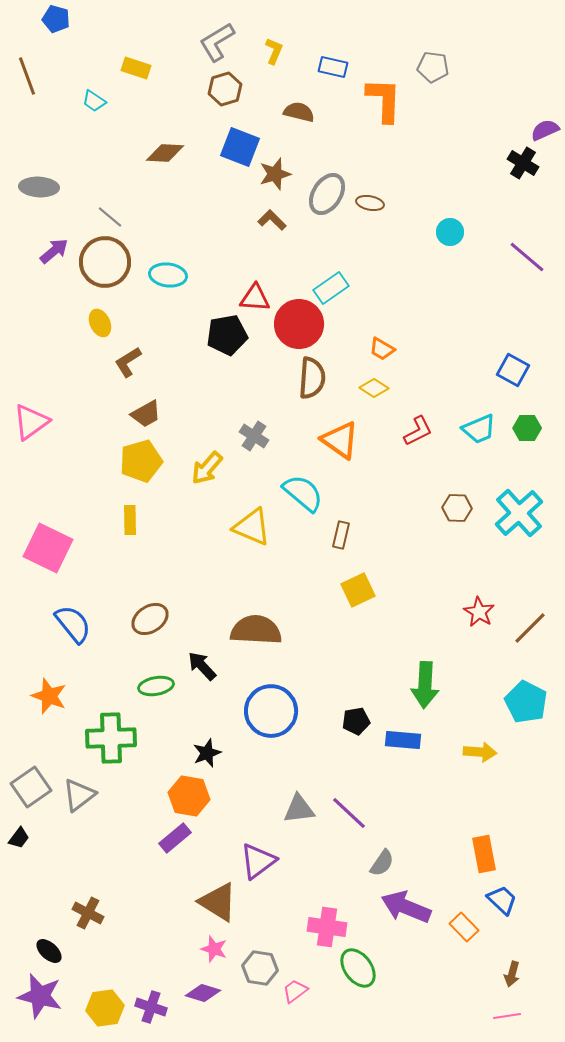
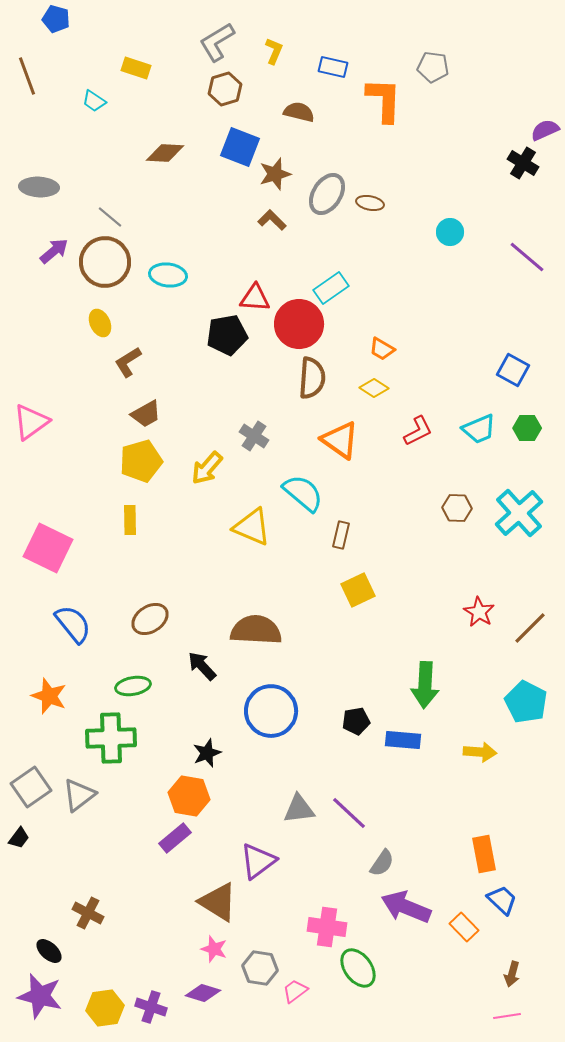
green ellipse at (156, 686): moved 23 px left
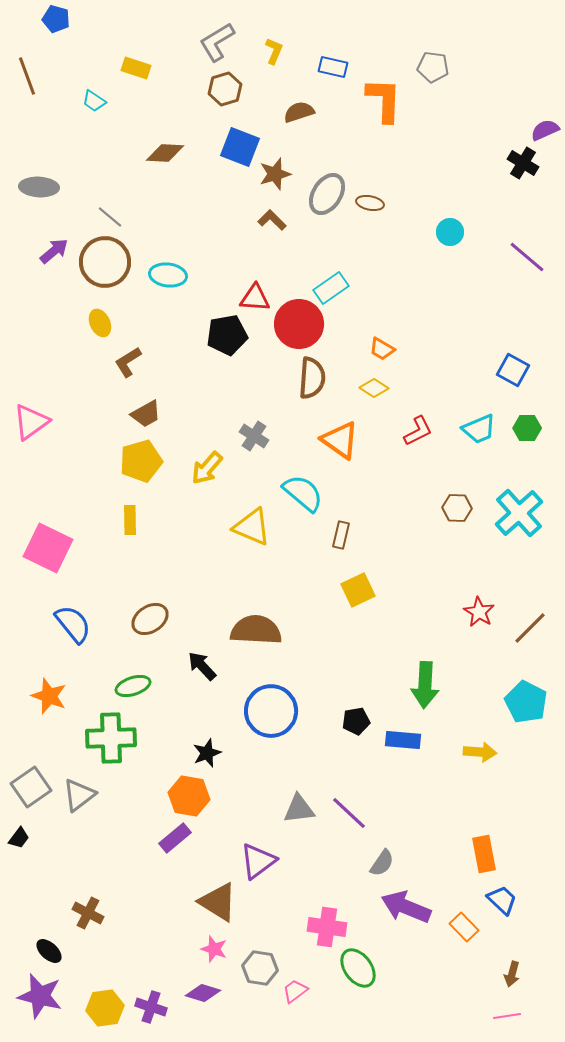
brown semicircle at (299, 112): rotated 32 degrees counterclockwise
green ellipse at (133, 686): rotated 8 degrees counterclockwise
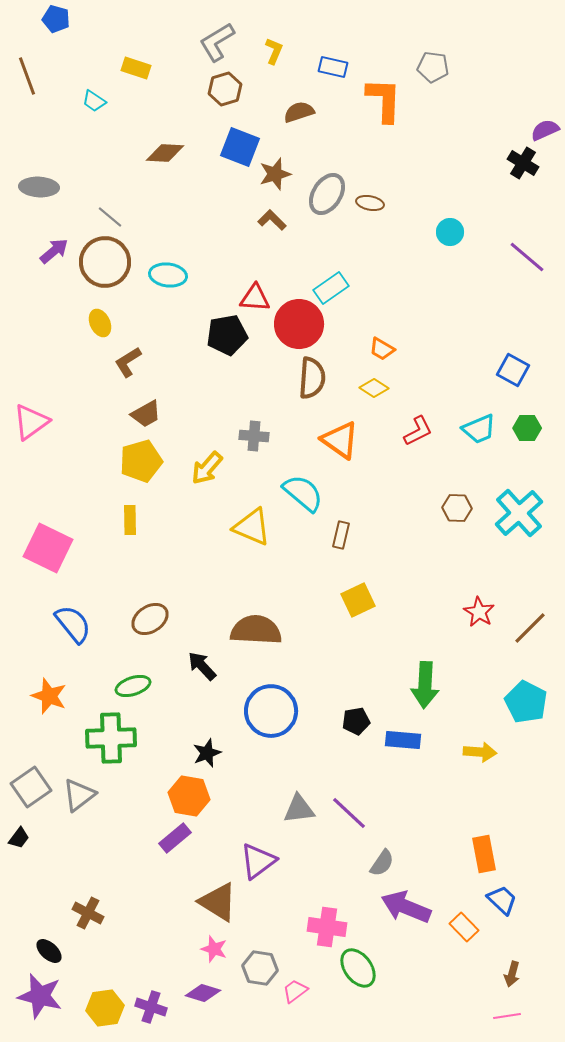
gray cross at (254, 436): rotated 28 degrees counterclockwise
yellow square at (358, 590): moved 10 px down
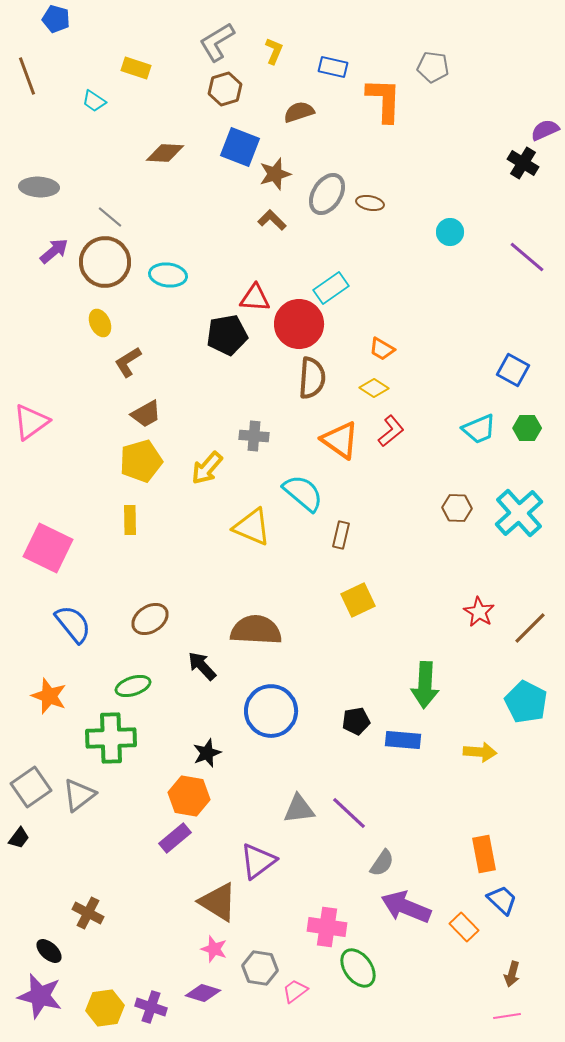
red L-shape at (418, 431): moved 27 px left; rotated 12 degrees counterclockwise
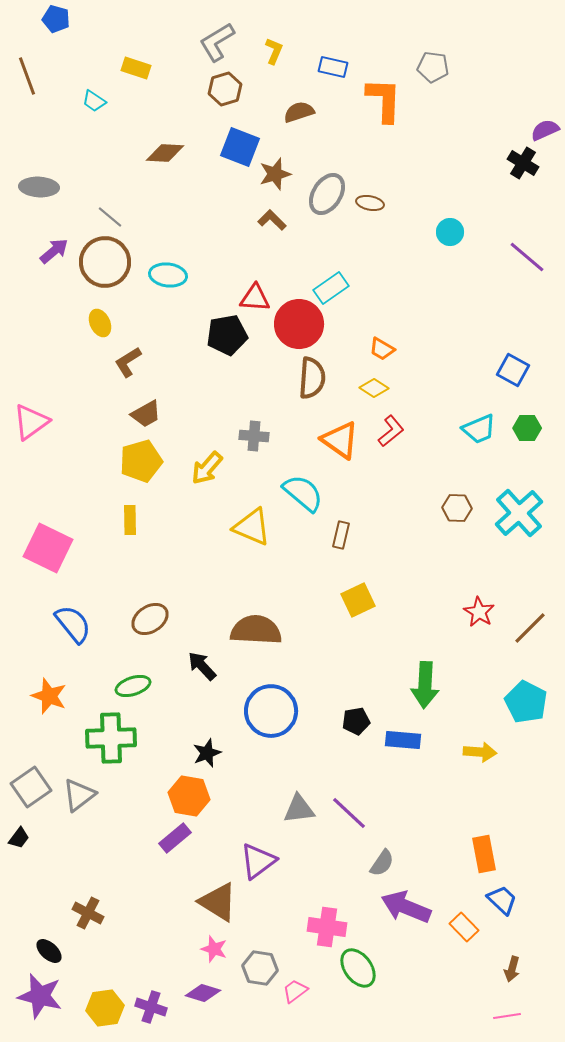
brown arrow at (512, 974): moved 5 px up
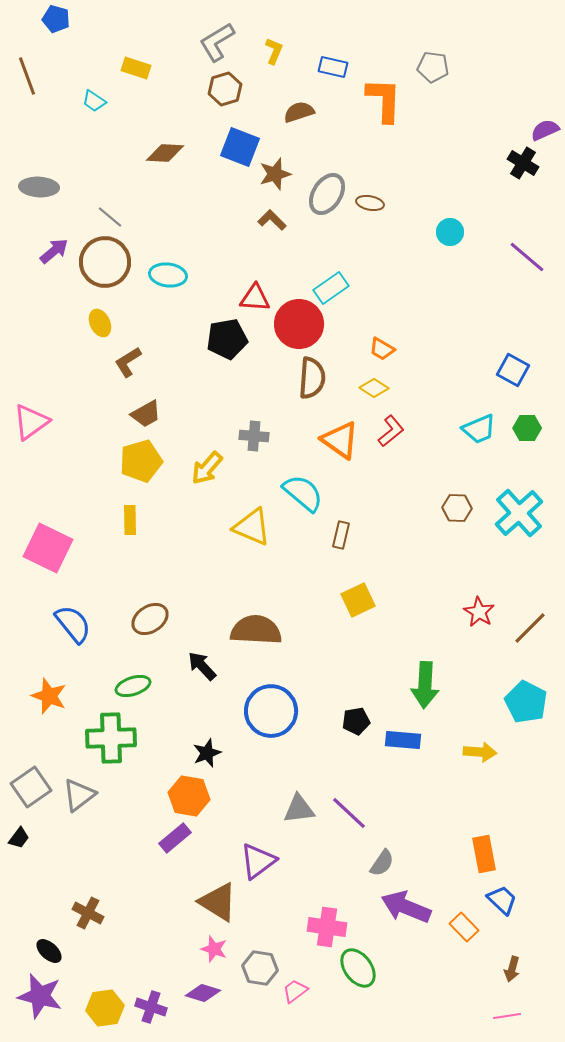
black pentagon at (227, 335): moved 4 px down
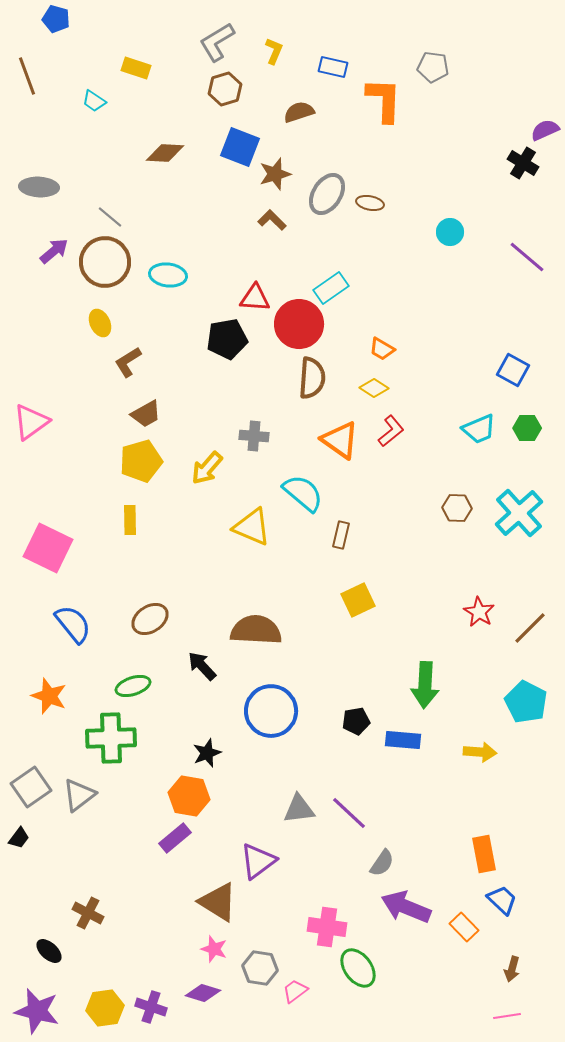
purple star at (40, 996): moved 3 px left, 15 px down
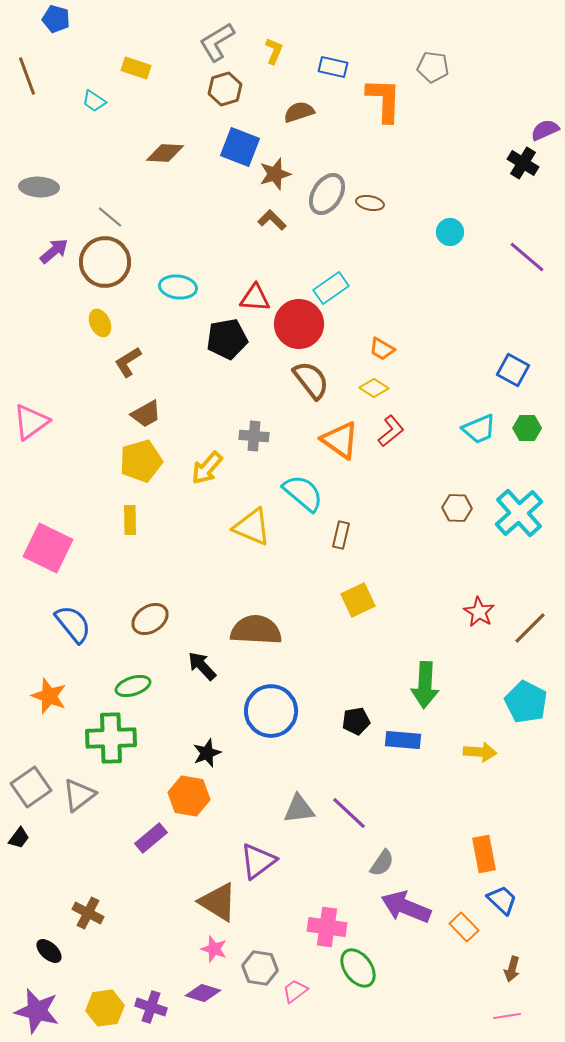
cyan ellipse at (168, 275): moved 10 px right, 12 px down
brown semicircle at (312, 378): moved 1 px left, 2 px down; rotated 42 degrees counterclockwise
purple rectangle at (175, 838): moved 24 px left
